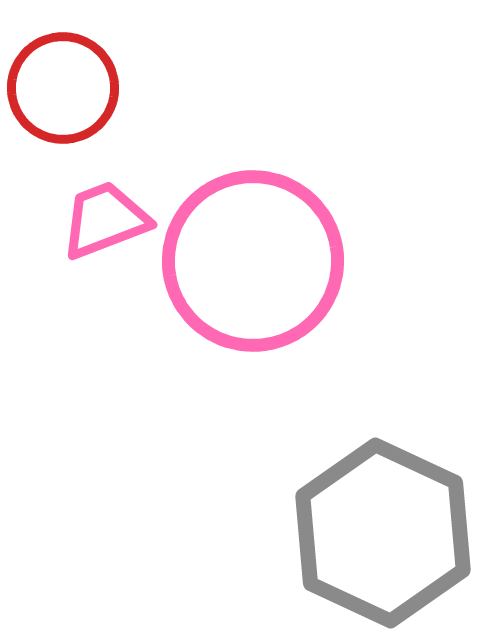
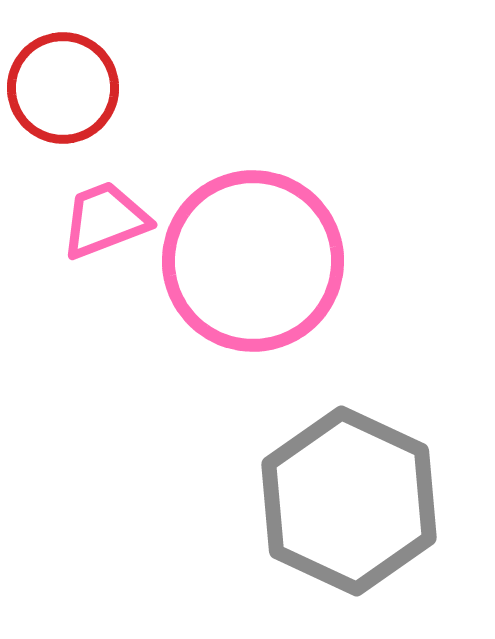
gray hexagon: moved 34 px left, 32 px up
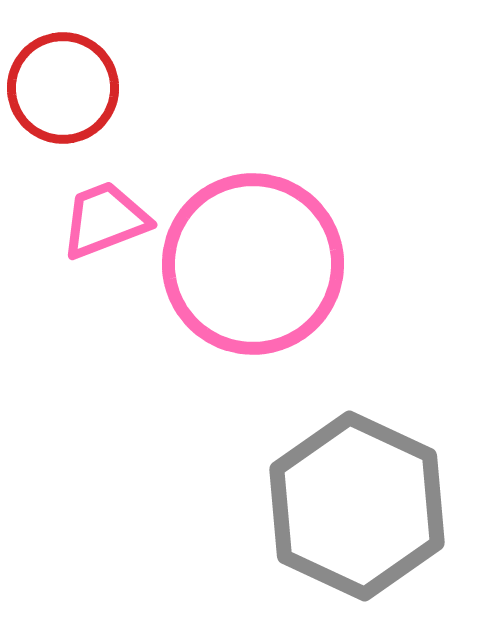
pink circle: moved 3 px down
gray hexagon: moved 8 px right, 5 px down
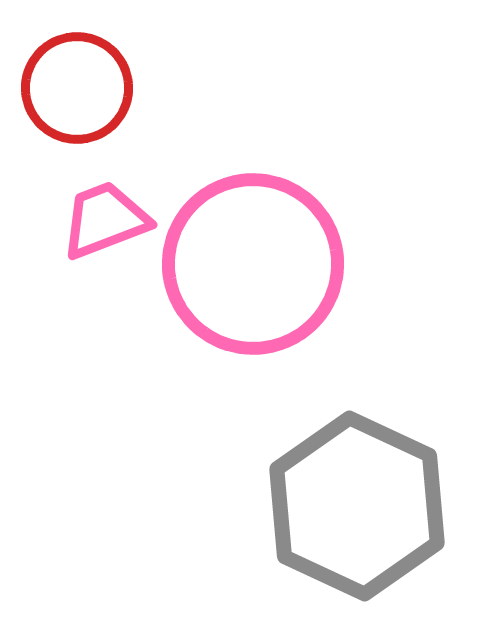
red circle: moved 14 px right
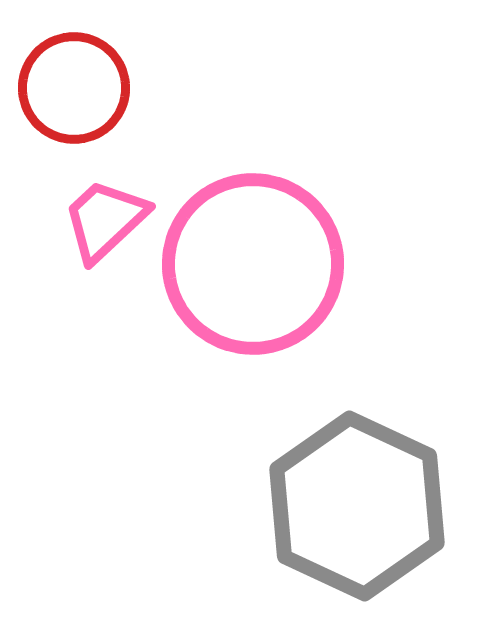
red circle: moved 3 px left
pink trapezoid: rotated 22 degrees counterclockwise
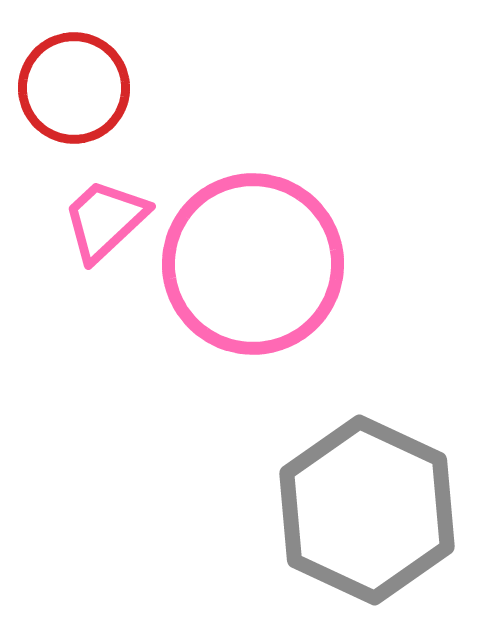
gray hexagon: moved 10 px right, 4 px down
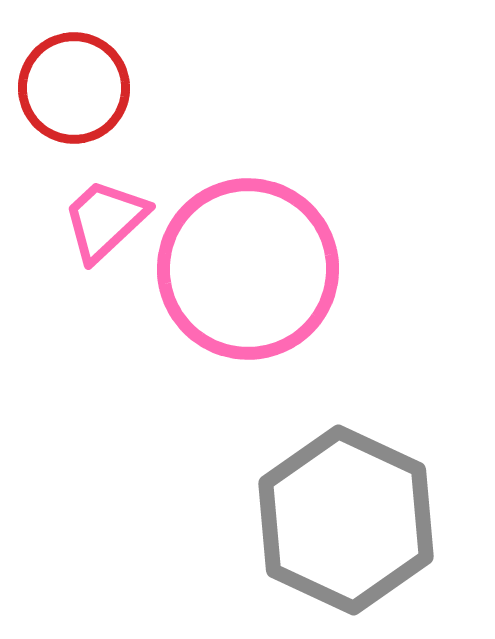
pink circle: moved 5 px left, 5 px down
gray hexagon: moved 21 px left, 10 px down
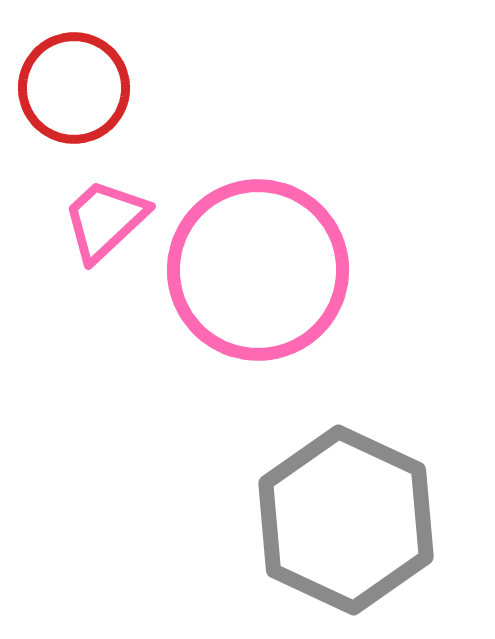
pink circle: moved 10 px right, 1 px down
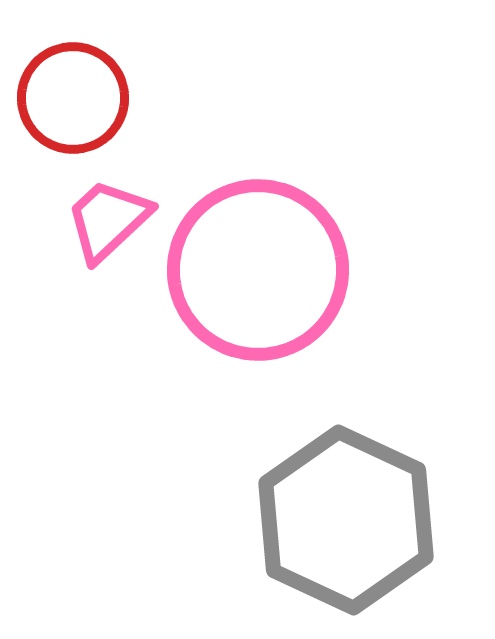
red circle: moved 1 px left, 10 px down
pink trapezoid: moved 3 px right
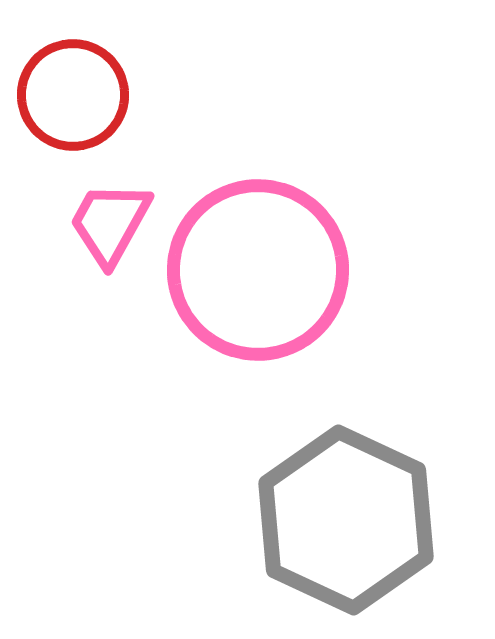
red circle: moved 3 px up
pink trapezoid: moved 2 px right, 3 px down; rotated 18 degrees counterclockwise
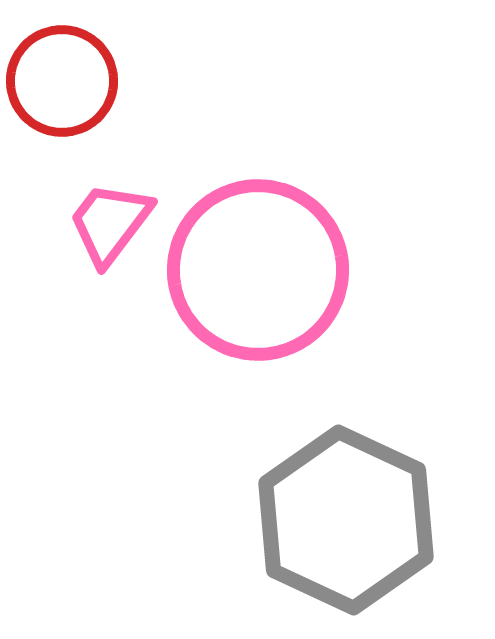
red circle: moved 11 px left, 14 px up
pink trapezoid: rotated 8 degrees clockwise
